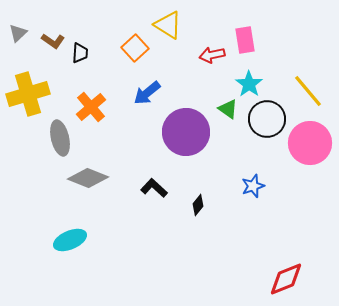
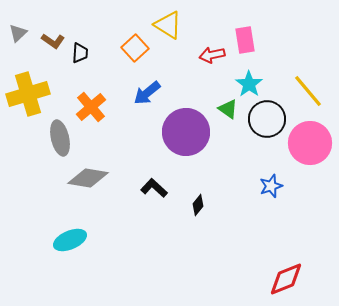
gray diamond: rotated 12 degrees counterclockwise
blue star: moved 18 px right
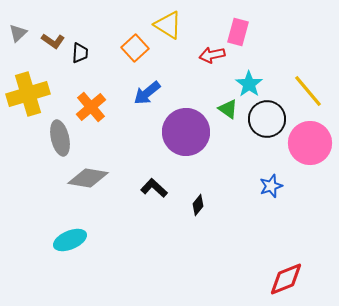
pink rectangle: moved 7 px left, 8 px up; rotated 24 degrees clockwise
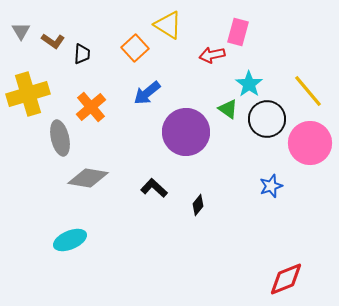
gray triangle: moved 3 px right, 2 px up; rotated 18 degrees counterclockwise
black trapezoid: moved 2 px right, 1 px down
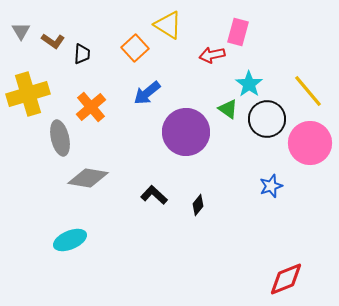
black L-shape: moved 7 px down
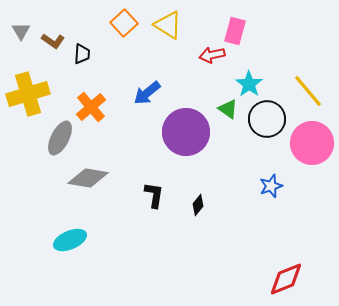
pink rectangle: moved 3 px left, 1 px up
orange square: moved 11 px left, 25 px up
gray ellipse: rotated 40 degrees clockwise
pink circle: moved 2 px right
black L-shape: rotated 56 degrees clockwise
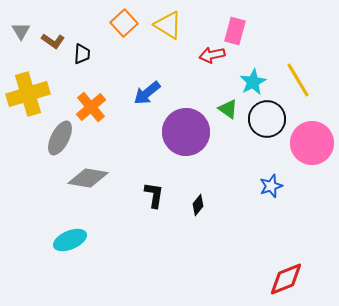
cyan star: moved 4 px right, 2 px up; rotated 8 degrees clockwise
yellow line: moved 10 px left, 11 px up; rotated 9 degrees clockwise
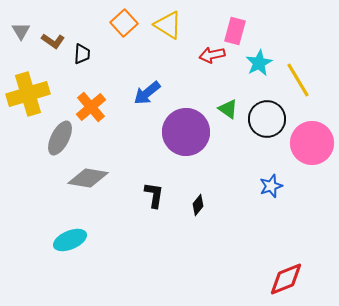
cyan star: moved 6 px right, 19 px up
